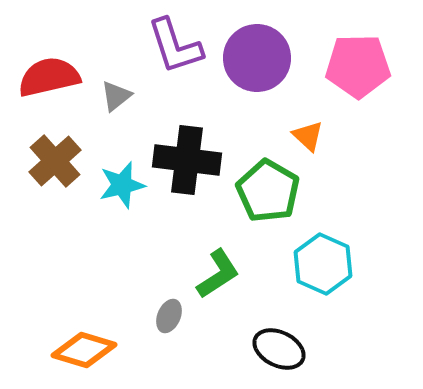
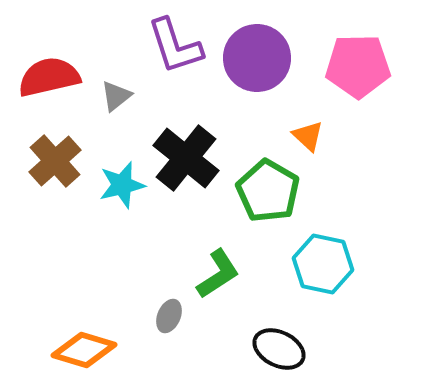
black cross: moved 1 px left, 2 px up; rotated 32 degrees clockwise
cyan hexagon: rotated 12 degrees counterclockwise
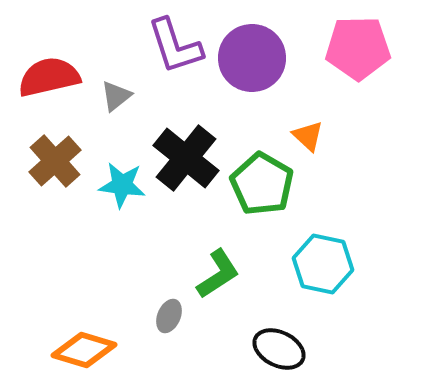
purple circle: moved 5 px left
pink pentagon: moved 18 px up
cyan star: rotated 21 degrees clockwise
green pentagon: moved 6 px left, 7 px up
